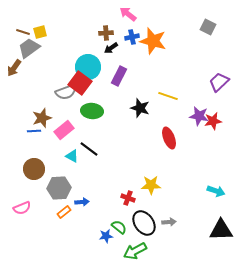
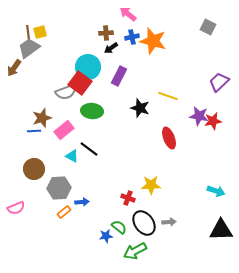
brown line: moved 5 px right; rotated 64 degrees clockwise
pink semicircle: moved 6 px left
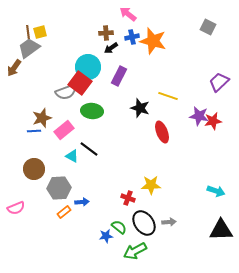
red ellipse: moved 7 px left, 6 px up
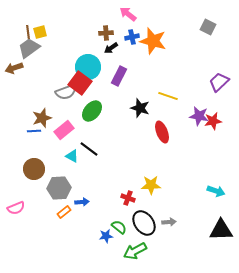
brown arrow: rotated 36 degrees clockwise
green ellipse: rotated 55 degrees counterclockwise
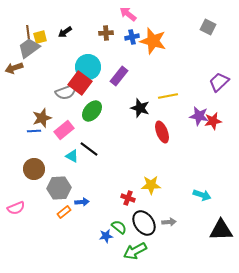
yellow square: moved 5 px down
black arrow: moved 46 px left, 16 px up
purple rectangle: rotated 12 degrees clockwise
yellow line: rotated 30 degrees counterclockwise
cyan arrow: moved 14 px left, 4 px down
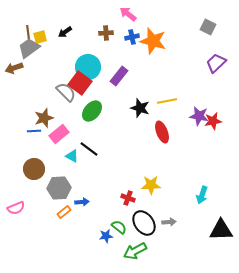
purple trapezoid: moved 3 px left, 19 px up
gray semicircle: rotated 115 degrees counterclockwise
yellow line: moved 1 px left, 5 px down
brown star: moved 2 px right
pink rectangle: moved 5 px left, 4 px down
cyan arrow: rotated 90 degrees clockwise
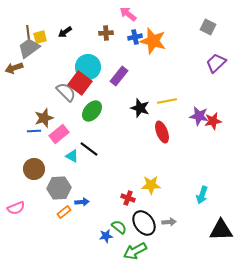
blue cross: moved 3 px right
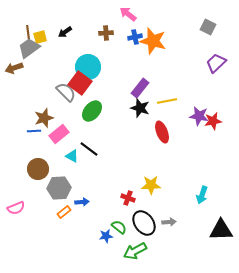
purple rectangle: moved 21 px right, 12 px down
brown circle: moved 4 px right
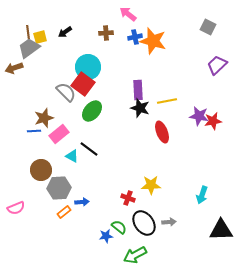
purple trapezoid: moved 1 px right, 2 px down
red square: moved 3 px right, 1 px down
purple rectangle: moved 2 px left, 2 px down; rotated 42 degrees counterclockwise
brown circle: moved 3 px right, 1 px down
green arrow: moved 4 px down
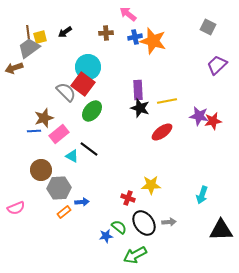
red ellipse: rotated 75 degrees clockwise
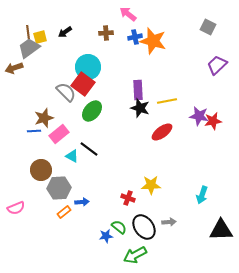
black ellipse: moved 4 px down
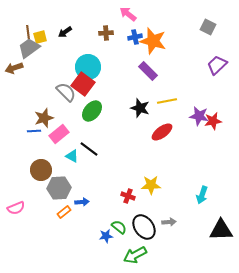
purple rectangle: moved 10 px right, 19 px up; rotated 42 degrees counterclockwise
red cross: moved 2 px up
